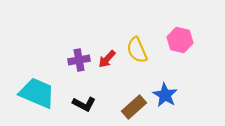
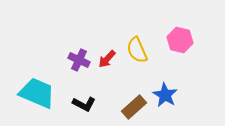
purple cross: rotated 35 degrees clockwise
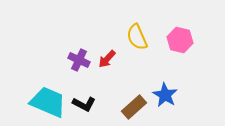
yellow semicircle: moved 13 px up
cyan trapezoid: moved 11 px right, 9 px down
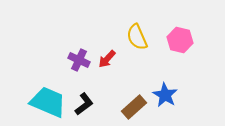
black L-shape: rotated 65 degrees counterclockwise
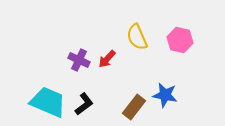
blue star: rotated 20 degrees counterclockwise
brown rectangle: rotated 10 degrees counterclockwise
